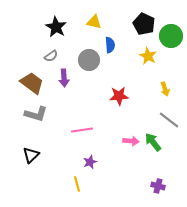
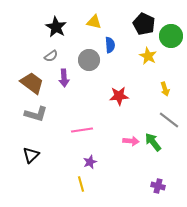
yellow line: moved 4 px right
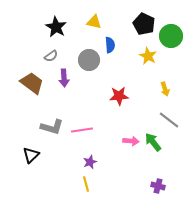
gray L-shape: moved 16 px right, 13 px down
yellow line: moved 5 px right
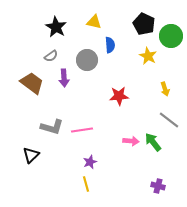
gray circle: moved 2 px left
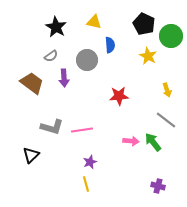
yellow arrow: moved 2 px right, 1 px down
gray line: moved 3 px left
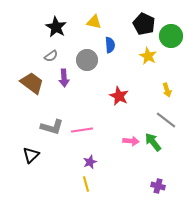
red star: rotated 30 degrees clockwise
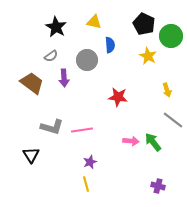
red star: moved 1 px left, 1 px down; rotated 18 degrees counterclockwise
gray line: moved 7 px right
black triangle: rotated 18 degrees counterclockwise
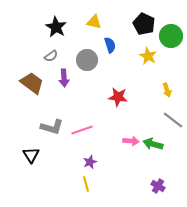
blue semicircle: rotated 14 degrees counterclockwise
pink line: rotated 10 degrees counterclockwise
green arrow: moved 2 px down; rotated 36 degrees counterclockwise
purple cross: rotated 16 degrees clockwise
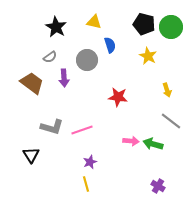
black pentagon: rotated 10 degrees counterclockwise
green circle: moved 9 px up
gray semicircle: moved 1 px left, 1 px down
gray line: moved 2 px left, 1 px down
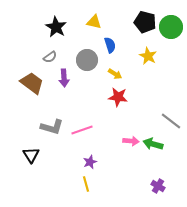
black pentagon: moved 1 px right, 2 px up
yellow arrow: moved 52 px left, 16 px up; rotated 40 degrees counterclockwise
